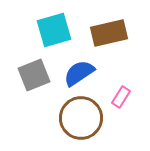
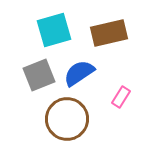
gray square: moved 5 px right
brown circle: moved 14 px left, 1 px down
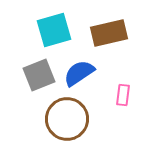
pink rectangle: moved 2 px right, 2 px up; rotated 25 degrees counterclockwise
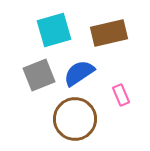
pink rectangle: moved 2 px left; rotated 30 degrees counterclockwise
brown circle: moved 8 px right
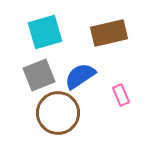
cyan square: moved 9 px left, 2 px down
blue semicircle: moved 1 px right, 3 px down
brown circle: moved 17 px left, 6 px up
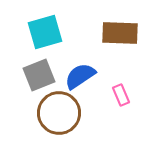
brown rectangle: moved 11 px right; rotated 15 degrees clockwise
brown circle: moved 1 px right
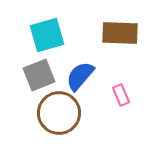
cyan square: moved 2 px right, 3 px down
blue semicircle: rotated 16 degrees counterclockwise
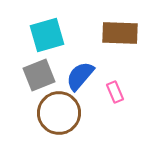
pink rectangle: moved 6 px left, 3 px up
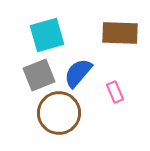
blue semicircle: moved 2 px left, 3 px up
